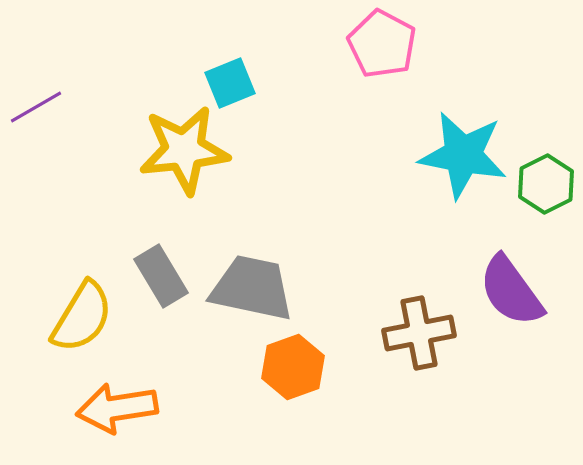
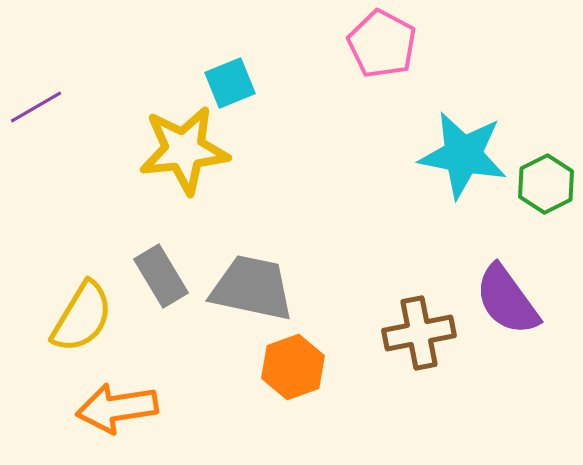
purple semicircle: moved 4 px left, 9 px down
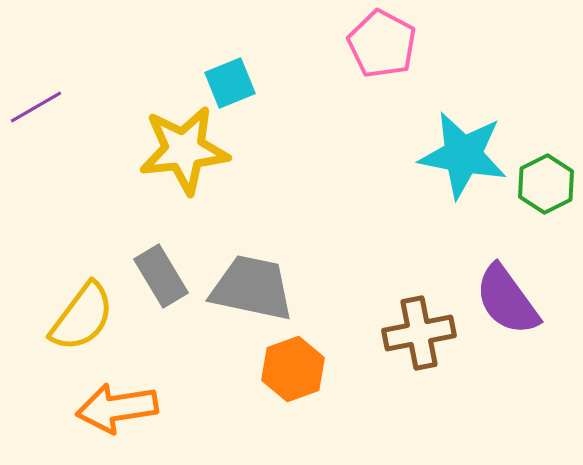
yellow semicircle: rotated 6 degrees clockwise
orange hexagon: moved 2 px down
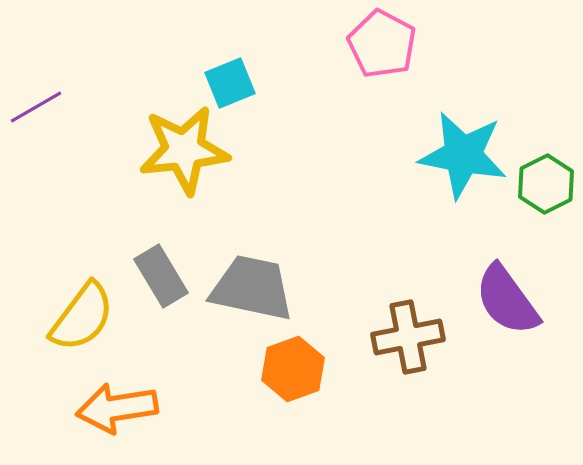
brown cross: moved 11 px left, 4 px down
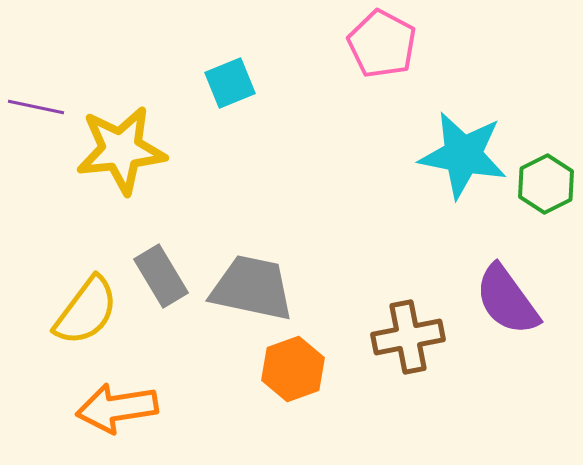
purple line: rotated 42 degrees clockwise
yellow star: moved 63 px left
yellow semicircle: moved 4 px right, 6 px up
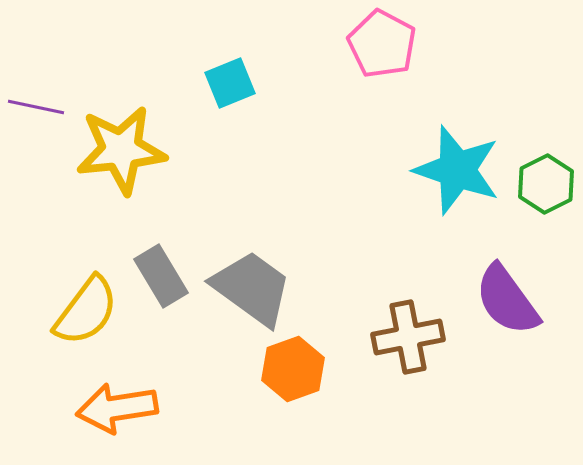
cyan star: moved 6 px left, 15 px down; rotated 8 degrees clockwise
gray trapezoid: rotated 24 degrees clockwise
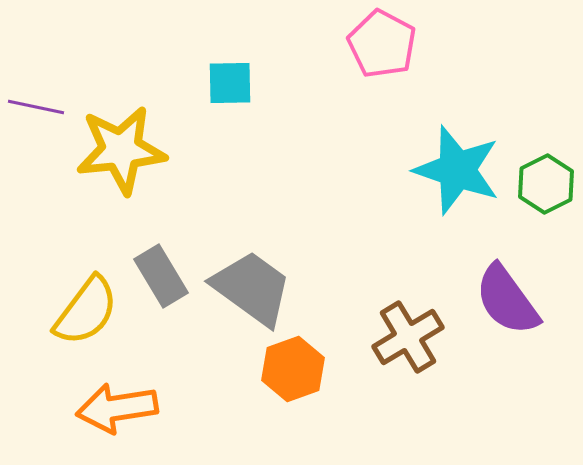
cyan square: rotated 21 degrees clockwise
brown cross: rotated 20 degrees counterclockwise
